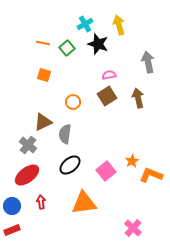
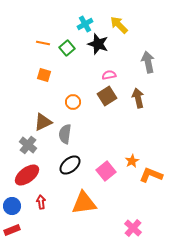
yellow arrow: rotated 30 degrees counterclockwise
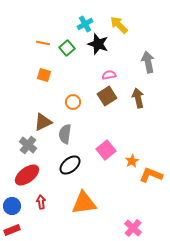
pink square: moved 21 px up
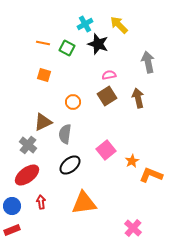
green square: rotated 21 degrees counterclockwise
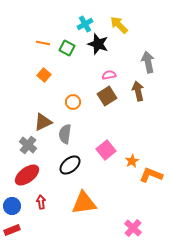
orange square: rotated 24 degrees clockwise
brown arrow: moved 7 px up
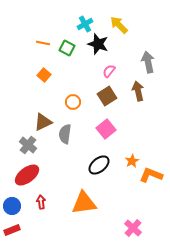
pink semicircle: moved 4 px up; rotated 40 degrees counterclockwise
pink square: moved 21 px up
black ellipse: moved 29 px right
